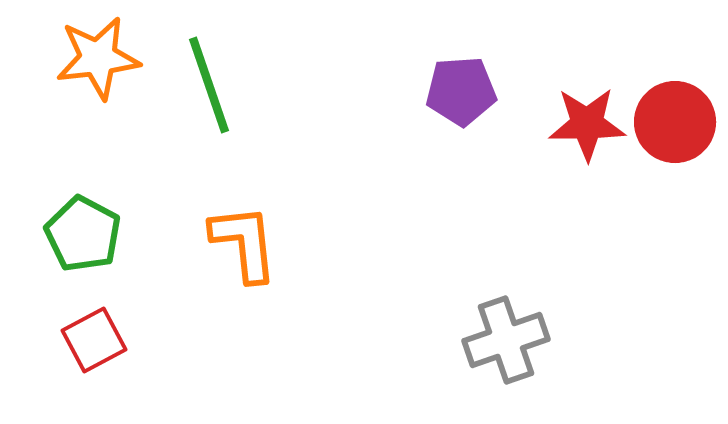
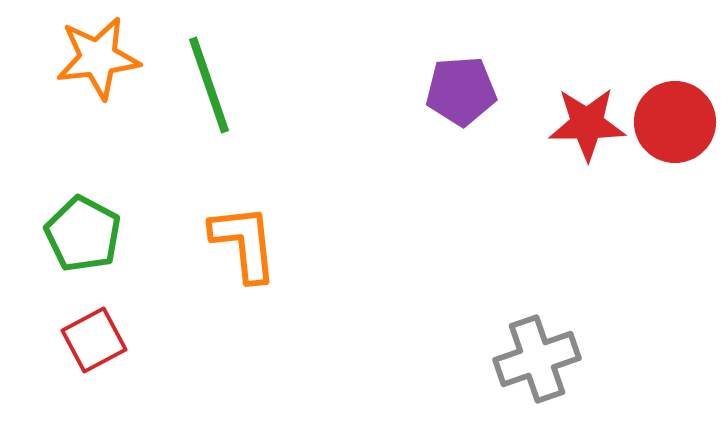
gray cross: moved 31 px right, 19 px down
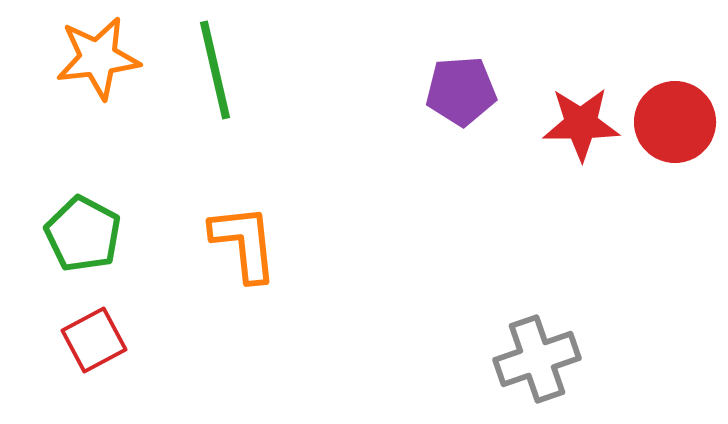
green line: moved 6 px right, 15 px up; rotated 6 degrees clockwise
red star: moved 6 px left
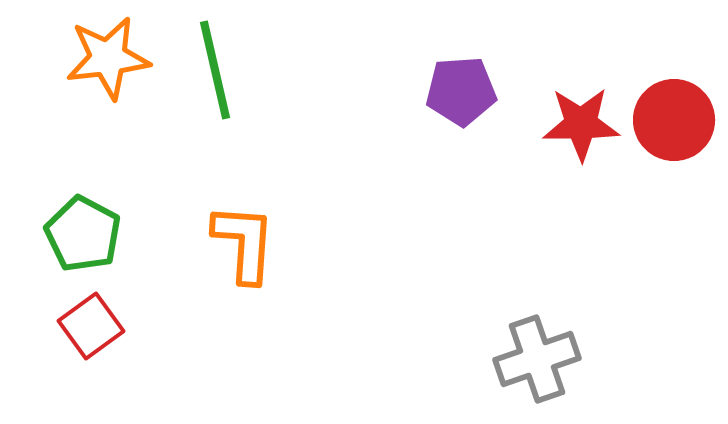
orange star: moved 10 px right
red circle: moved 1 px left, 2 px up
orange L-shape: rotated 10 degrees clockwise
red square: moved 3 px left, 14 px up; rotated 8 degrees counterclockwise
